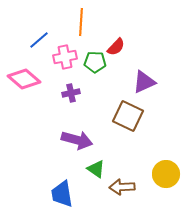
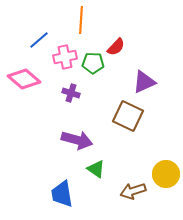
orange line: moved 2 px up
green pentagon: moved 2 px left, 1 px down
purple cross: rotated 30 degrees clockwise
brown arrow: moved 11 px right, 4 px down; rotated 15 degrees counterclockwise
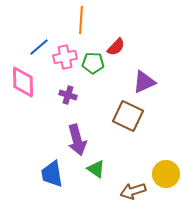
blue line: moved 7 px down
pink diamond: moved 1 px left, 3 px down; rotated 48 degrees clockwise
purple cross: moved 3 px left, 2 px down
purple arrow: rotated 60 degrees clockwise
blue trapezoid: moved 10 px left, 20 px up
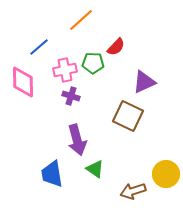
orange line: rotated 44 degrees clockwise
pink cross: moved 13 px down
purple cross: moved 3 px right, 1 px down
green triangle: moved 1 px left
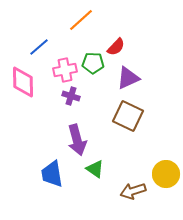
purple triangle: moved 16 px left, 4 px up
